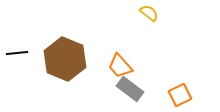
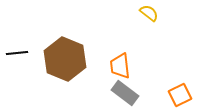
orange trapezoid: rotated 36 degrees clockwise
gray rectangle: moved 5 px left, 4 px down
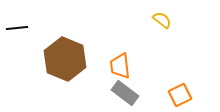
yellow semicircle: moved 13 px right, 7 px down
black line: moved 25 px up
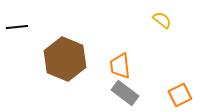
black line: moved 1 px up
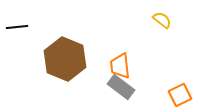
gray rectangle: moved 4 px left, 6 px up
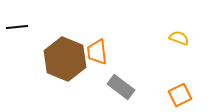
yellow semicircle: moved 17 px right, 18 px down; rotated 18 degrees counterclockwise
orange trapezoid: moved 23 px left, 14 px up
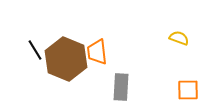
black line: moved 18 px right, 23 px down; rotated 65 degrees clockwise
brown hexagon: moved 1 px right
gray rectangle: rotated 56 degrees clockwise
orange square: moved 8 px right, 5 px up; rotated 25 degrees clockwise
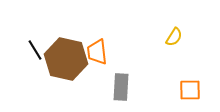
yellow semicircle: moved 5 px left, 1 px up; rotated 102 degrees clockwise
brown hexagon: rotated 9 degrees counterclockwise
orange square: moved 2 px right
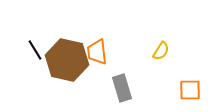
yellow semicircle: moved 13 px left, 14 px down
brown hexagon: moved 1 px right, 1 px down
gray rectangle: moved 1 px right, 1 px down; rotated 20 degrees counterclockwise
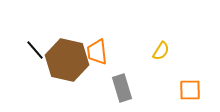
black line: rotated 10 degrees counterclockwise
